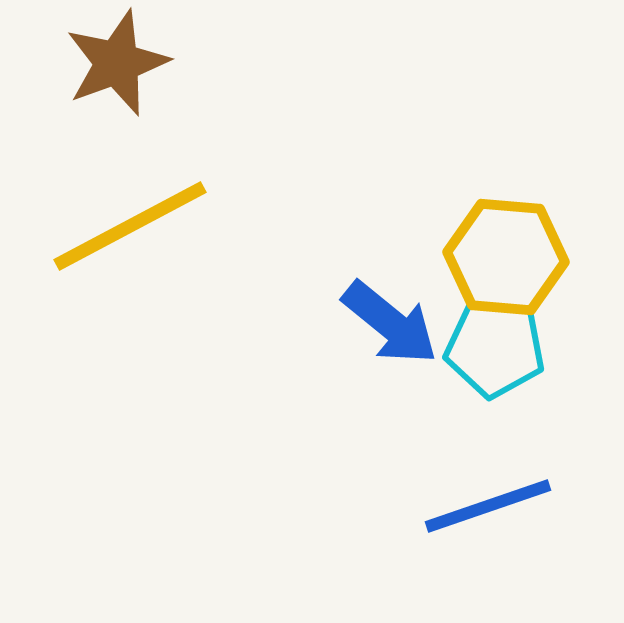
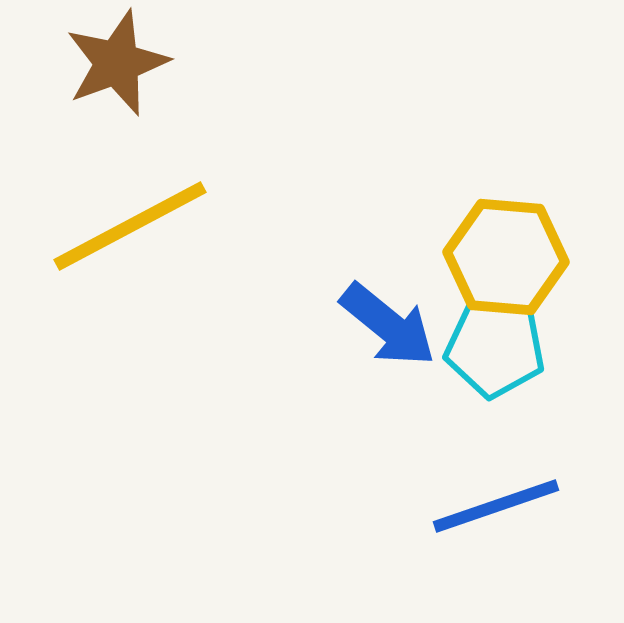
blue arrow: moved 2 px left, 2 px down
blue line: moved 8 px right
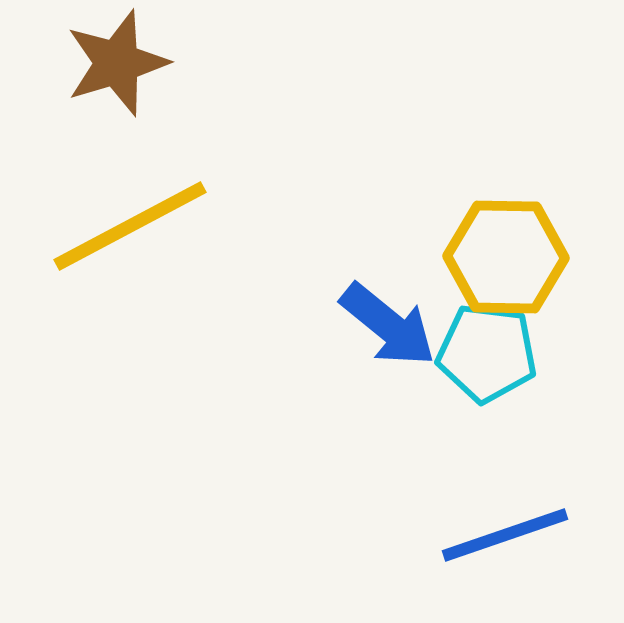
brown star: rotated 3 degrees clockwise
yellow hexagon: rotated 4 degrees counterclockwise
cyan pentagon: moved 8 px left, 5 px down
blue line: moved 9 px right, 29 px down
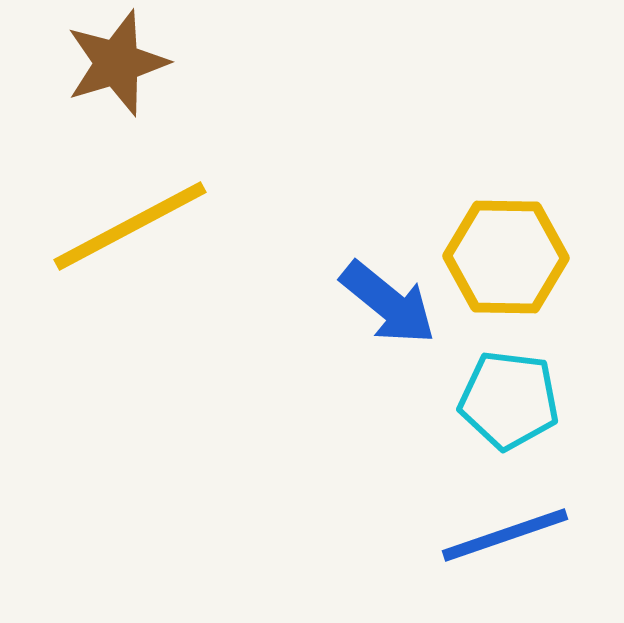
blue arrow: moved 22 px up
cyan pentagon: moved 22 px right, 47 px down
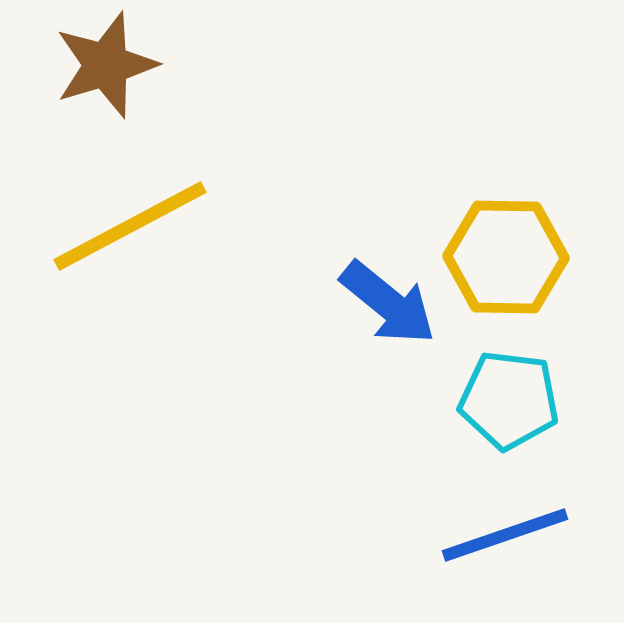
brown star: moved 11 px left, 2 px down
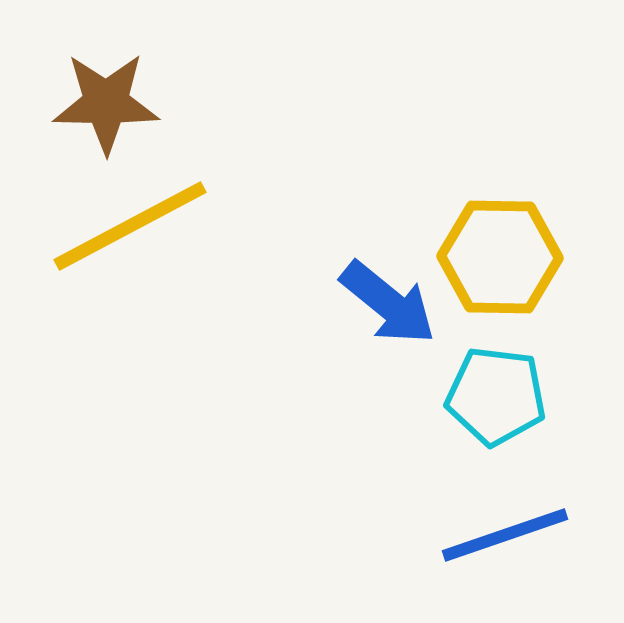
brown star: moved 38 px down; rotated 18 degrees clockwise
yellow hexagon: moved 6 px left
cyan pentagon: moved 13 px left, 4 px up
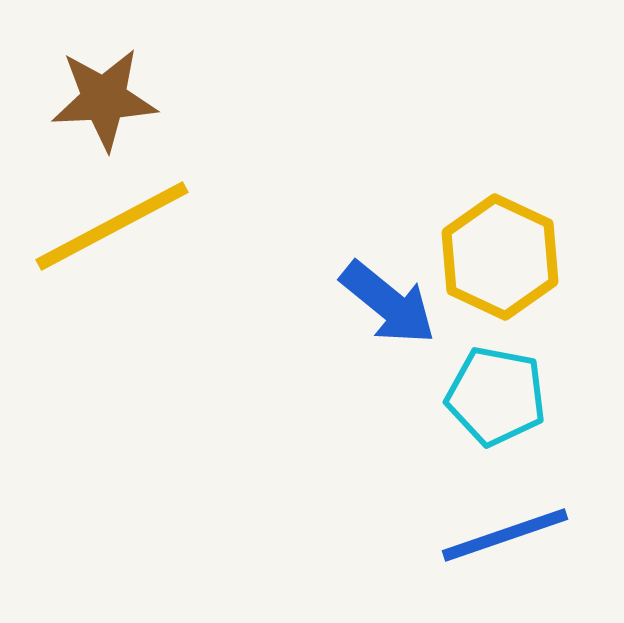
brown star: moved 2 px left, 4 px up; rotated 4 degrees counterclockwise
yellow line: moved 18 px left
yellow hexagon: rotated 24 degrees clockwise
cyan pentagon: rotated 4 degrees clockwise
